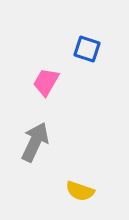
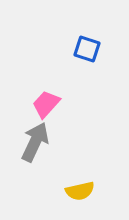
pink trapezoid: moved 22 px down; rotated 12 degrees clockwise
yellow semicircle: rotated 32 degrees counterclockwise
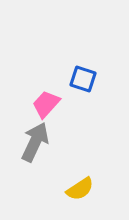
blue square: moved 4 px left, 30 px down
yellow semicircle: moved 2 px up; rotated 20 degrees counterclockwise
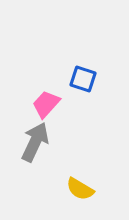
yellow semicircle: rotated 64 degrees clockwise
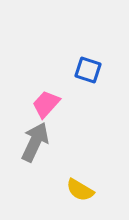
blue square: moved 5 px right, 9 px up
yellow semicircle: moved 1 px down
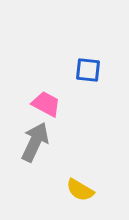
blue square: rotated 12 degrees counterclockwise
pink trapezoid: rotated 76 degrees clockwise
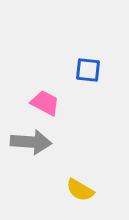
pink trapezoid: moved 1 px left, 1 px up
gray arrow: moved 4 px left; rotated 69 degrees clockwise
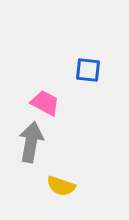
gray arrow: rotated 84 degrees counterclockwise
yellow semicircle: moved 19 px left, 4 px up; rotated 12 degrees counterclockwise
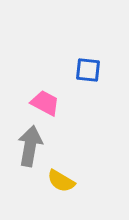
gray arrow: moved 1 px left, 4 px down
yellow semicircle: moved 5 px up; rotated 12 degrees clockwise
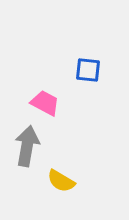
gray arrow: moved 3 px left
